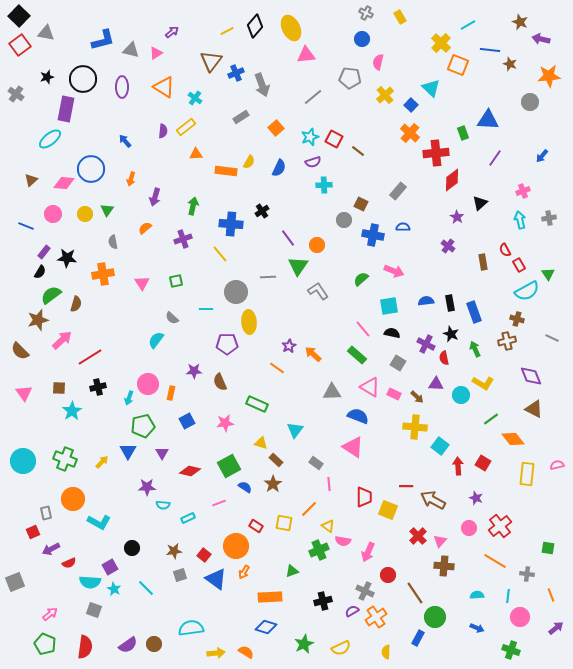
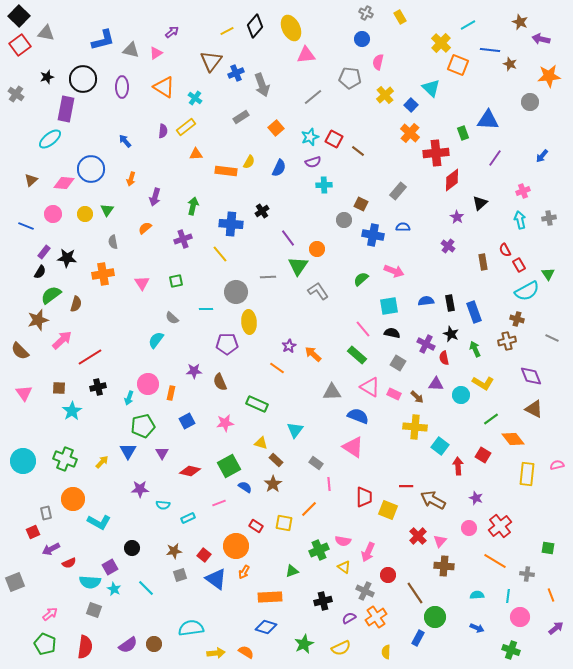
orange circle at (317, 245): moved 4 px down
red square at (483, 463): moved 8 px up
purple star at (147, 487): moved 7 px left, 2 px down
yellow triangle at (328, 526): moved 16 px right, 41 px down
purple semicircle at (352, 611): moved 3 px left, 7 px down
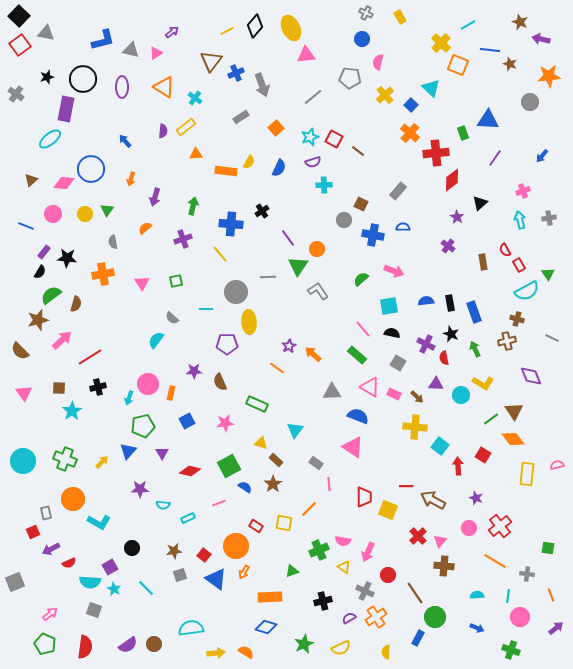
brown triangle at (534, 409): moved 20 px left, 2 px down; rotated 30 degrees clockwise
blue triangle at (128, 451): rotated 12 degrees clockwise
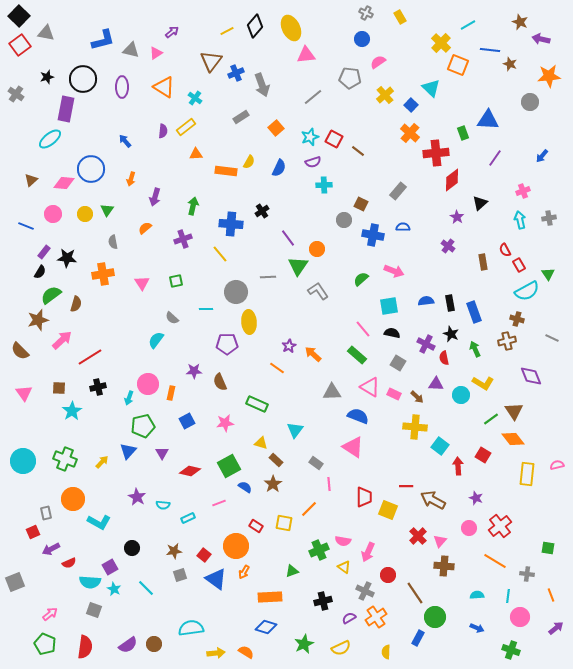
pink semicircle at (378, 62): rotated 42 degrees clockwise
purple star at (140, 489): moved 3 px left, 8 px down; rotated 30 degrees clockwise
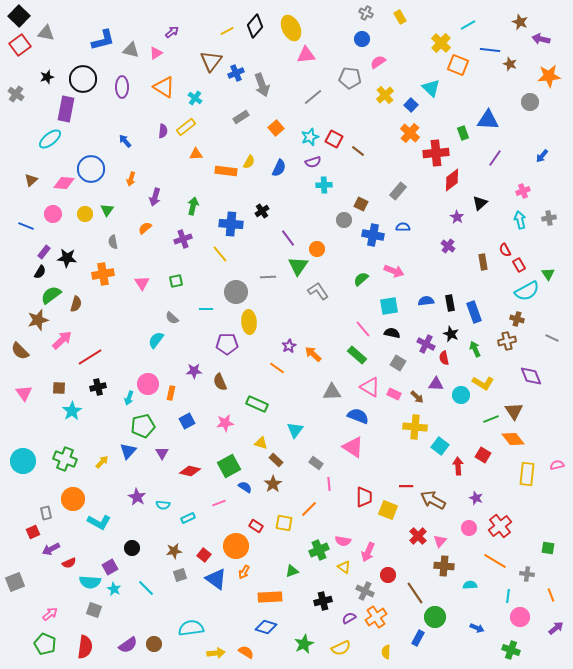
green line at (491, 419): rotated 14 degrees clockwise
cyan semicircle at (477, 595): moved 7 px left, 10 px up
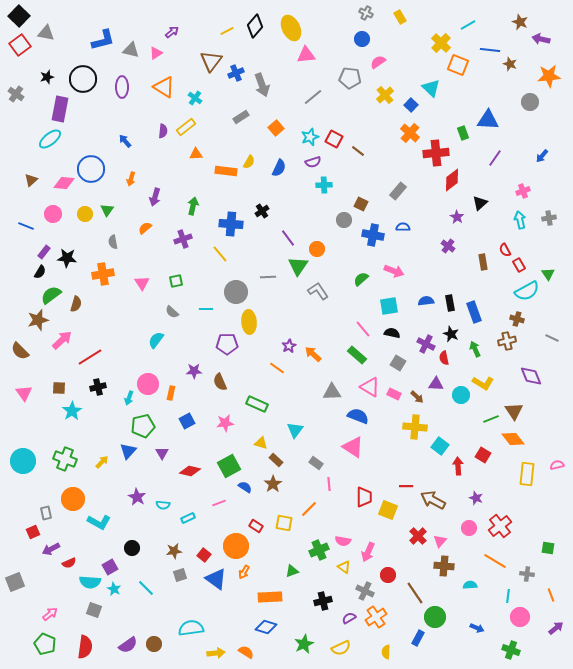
purple rectangle at (66, 109): moved 6 px left
gray semicircle at (172, 318): moved 6 px up
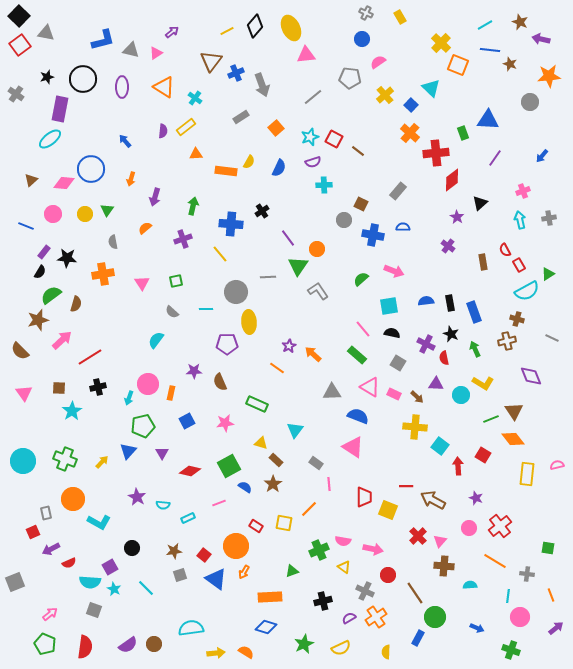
cyan line at (468, 25): moved 17 px right
green triangle at (548, 274): rotated 32 degrees clockwise
pink arrow at (368, 552): moved 5 px right, 3 px up; rotated 102 degrees counterclockwise
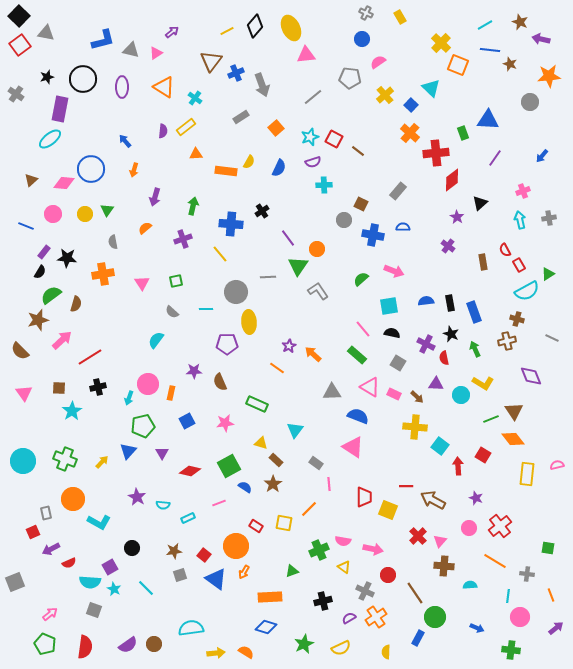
orange arrow at (131, 179): moved 3 px right, 9 px up
green cross at (511, 650): rotated 12 degrees counterclockwise
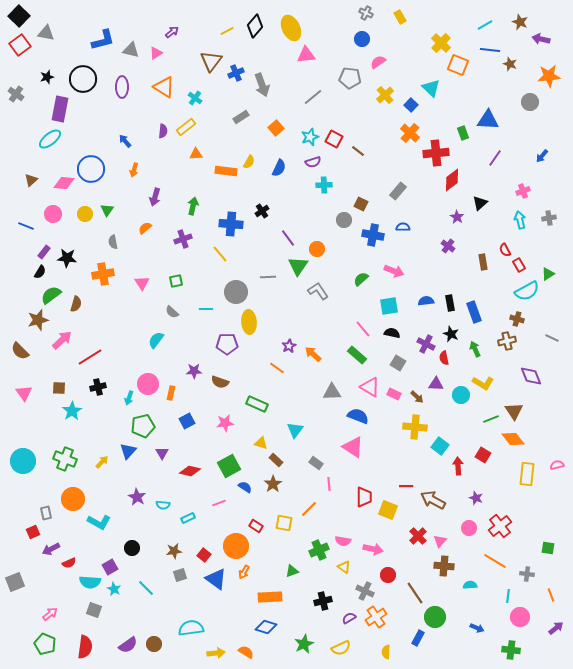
brown semicircle at (220, 382): rotated 48 degrees counterclockwise
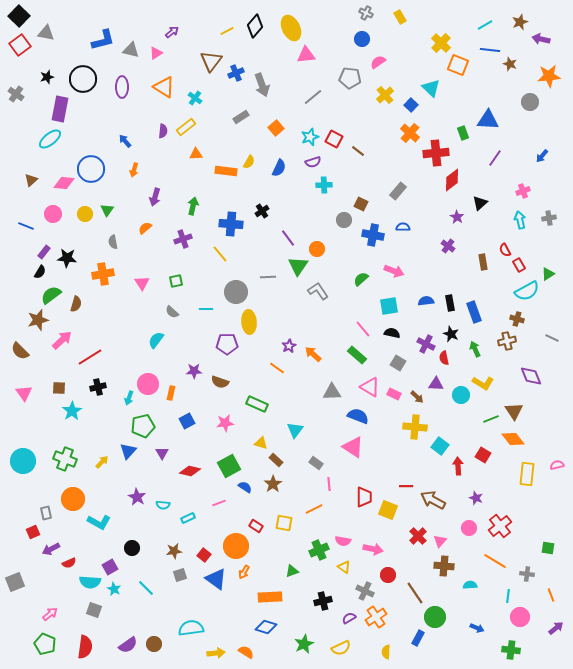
brown star at (520, 22): rotated 28 degrees clockwise
orange line at (309, 509): moved 5 px right; rotated 18 degrees clockwise
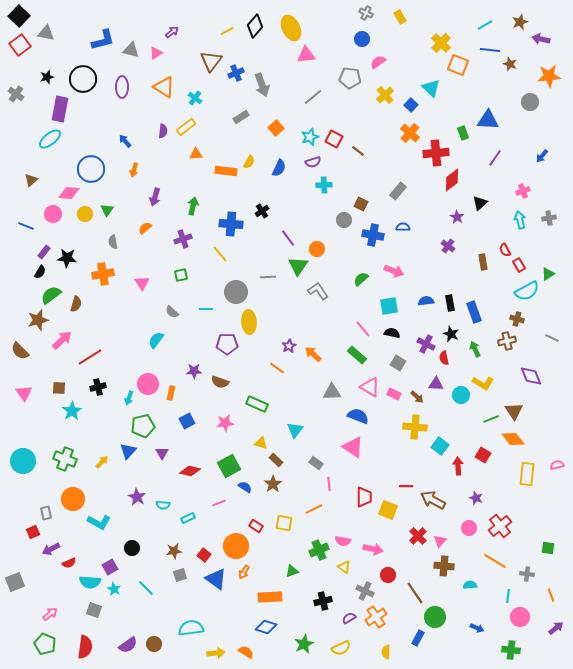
pink diamond at (64, 183): moved 5 px right, 10 px down
green square at (176, 281): moved 5 px right, 6 px up
